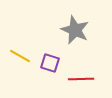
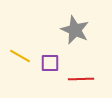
purple square: rotated 18 degrees counterclockwise
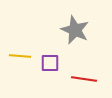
yellow line: rotated 25 degrees counterclockwise
red line: moved 3 px right; rotated 10 degrees clockwise
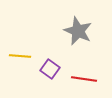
gray star: moved 3 px right, 1 px down
purple square: moved 6 px down; rotated 36 degrees clockwise
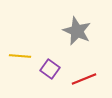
gray star: moved 1 px left
red line: rotated 30 degrees counterclockwise
